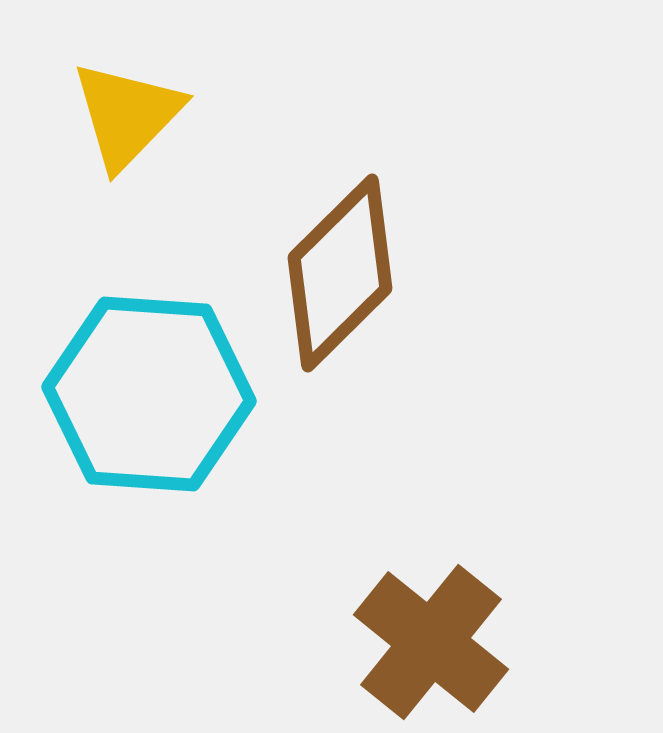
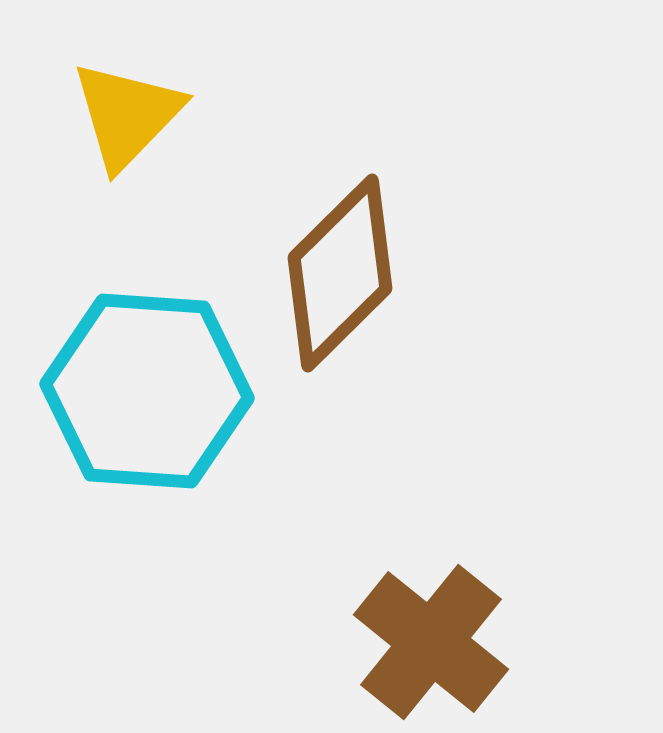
cyan hexagon: moved 2 px left, 3 px up
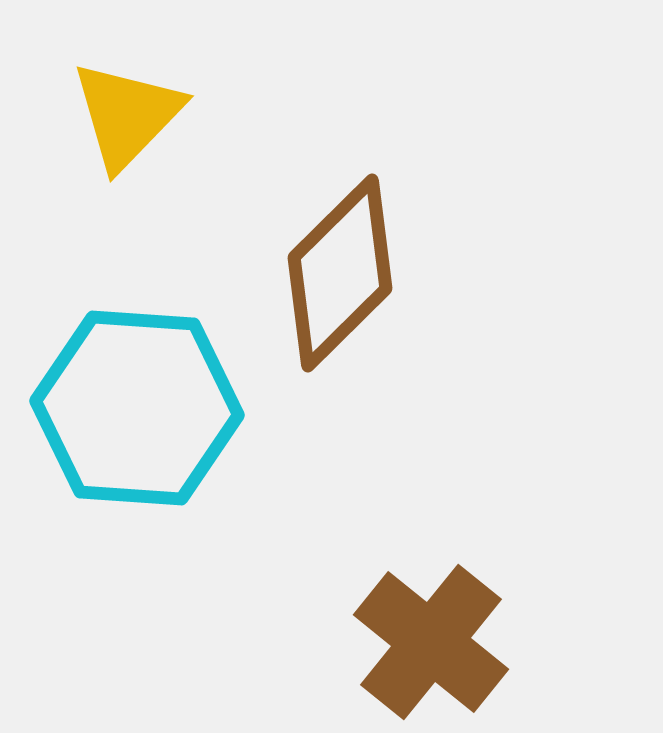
cyan hexagon: moved 10 px left, 17 px down
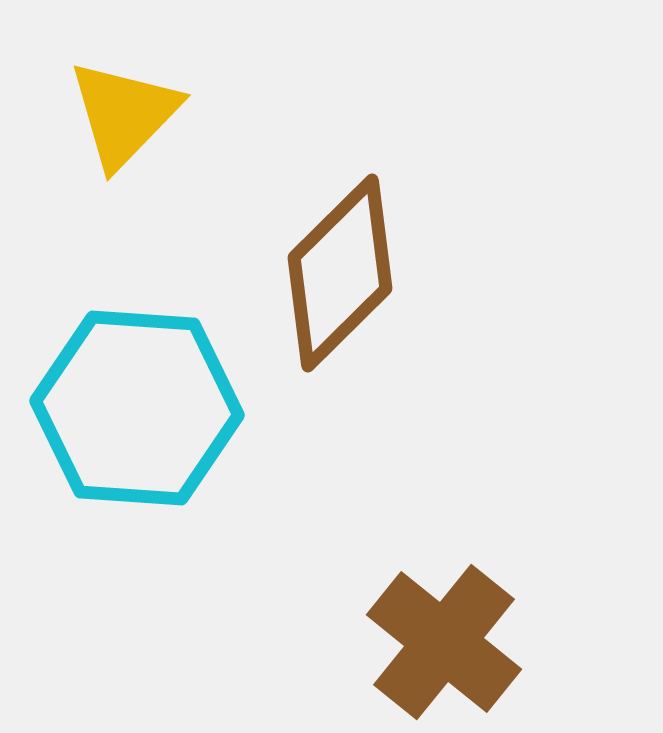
yellow triangle: moved 3 px left, 1 px up
brown cross: moved 13 px right
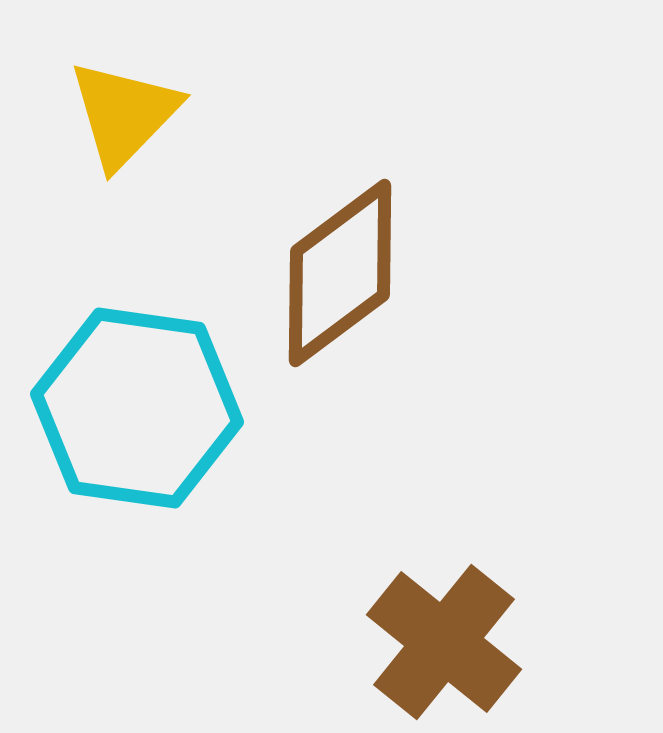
brown diamond: rotated 8 degrees clockwise
cyan hexagon: rotated 4 degrees clockwise
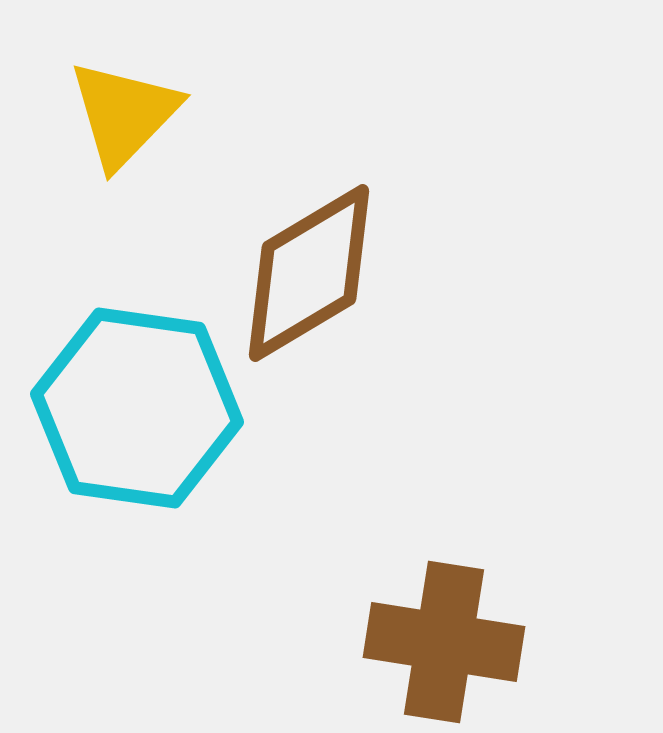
brown diamond: moved 31 px left; rotated 6 degrees clockwise
brown cross: rotated 30 degrees counterclockwise
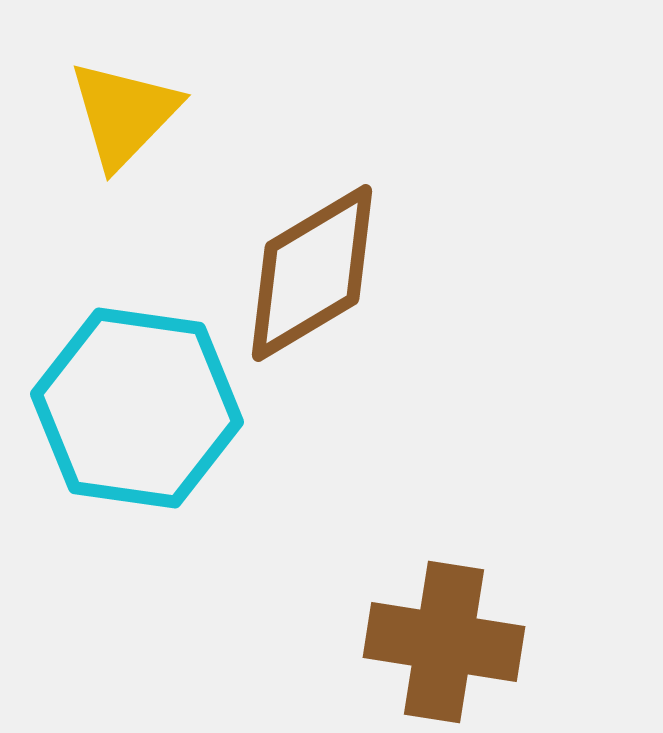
brown diamond: moved 3 px right
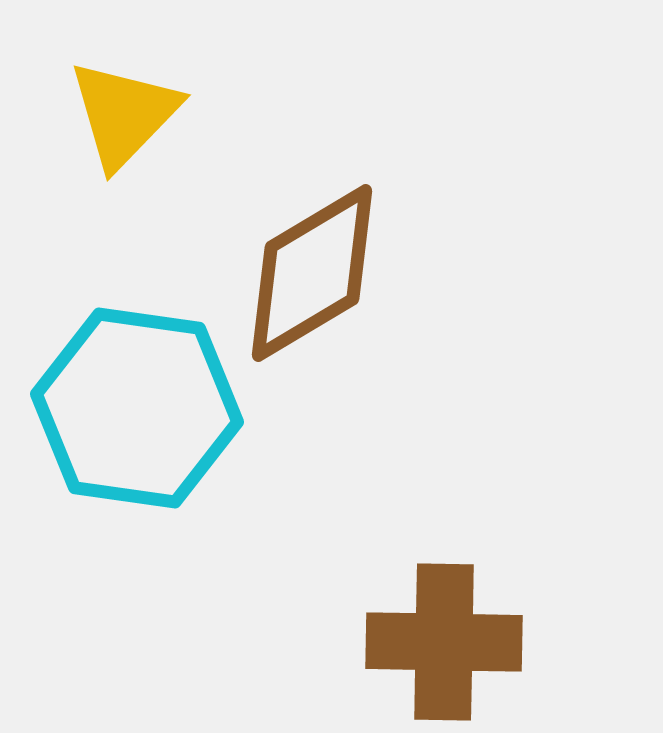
brown cross: rotated 8 degrees counterclockwise
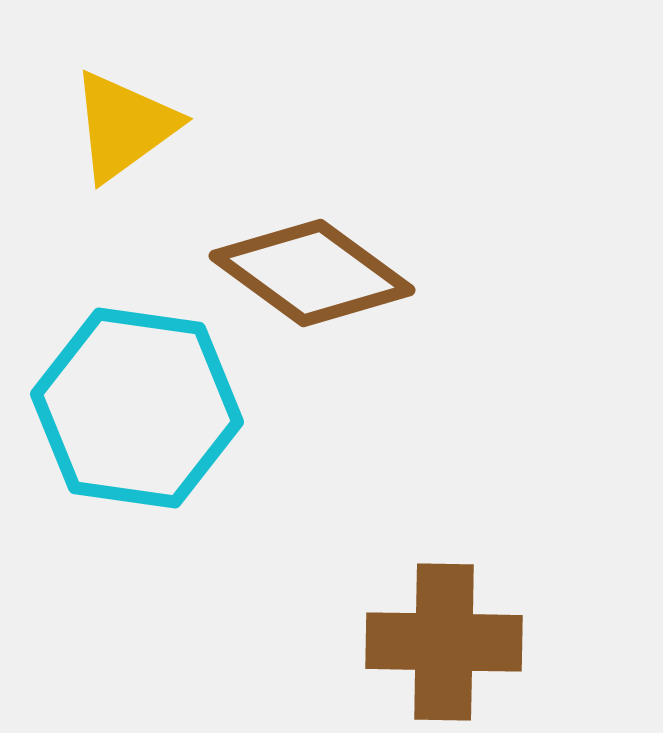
yellow triangle: moved 12 px down; rotated 10 degrees clockwise
brown diamond: rotated 67 degrees clockwise
